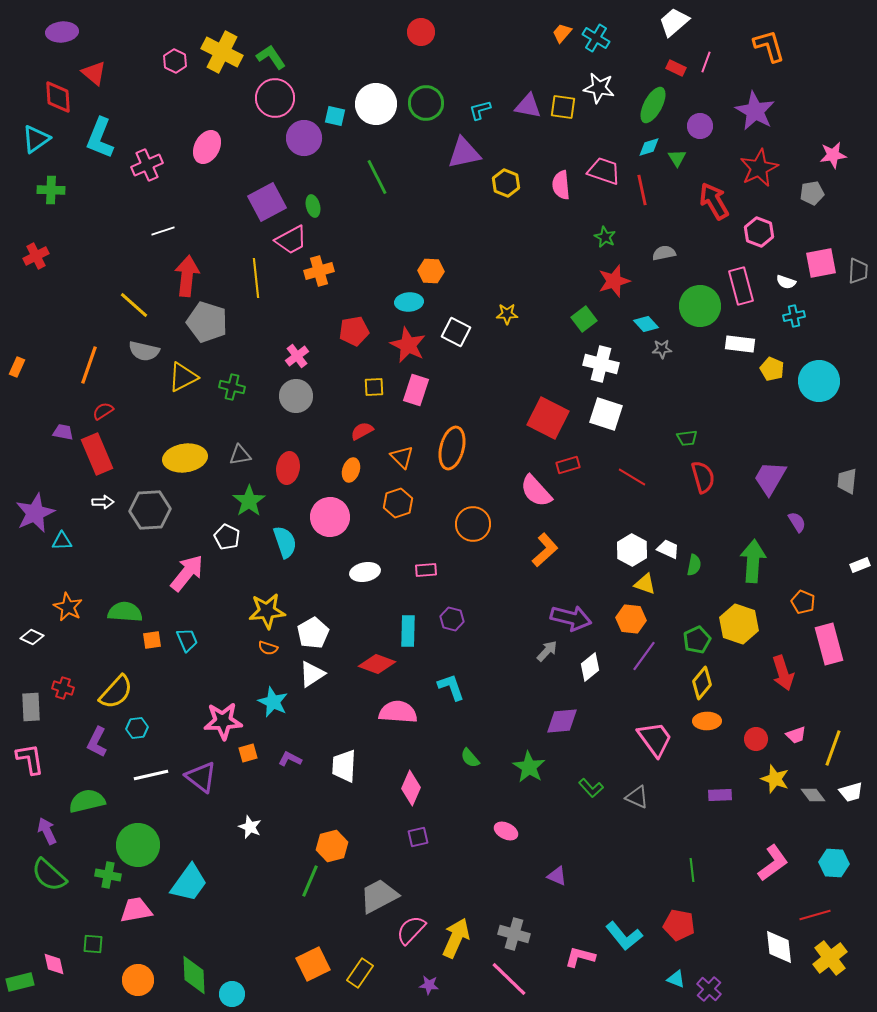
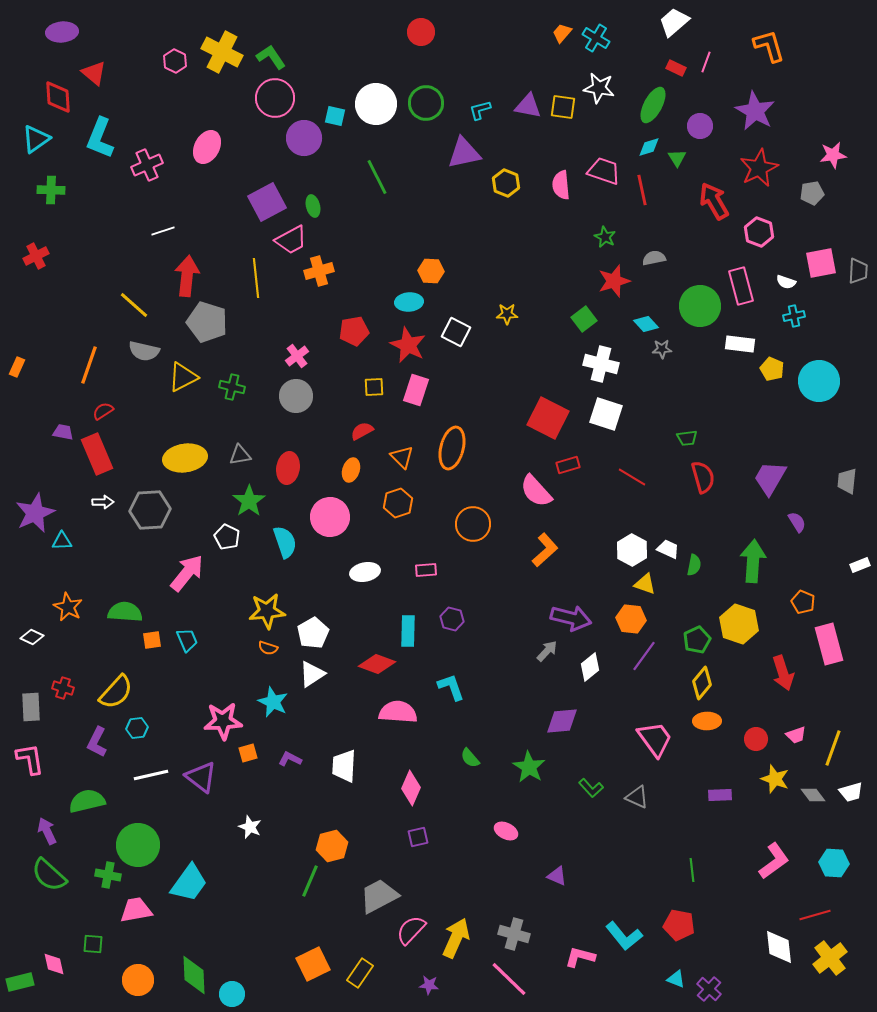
gray semicircle at (664, 253): moved 10 px left, 5 px down
pink L-shape at (773, 863): moved 1 px right, 2 px up
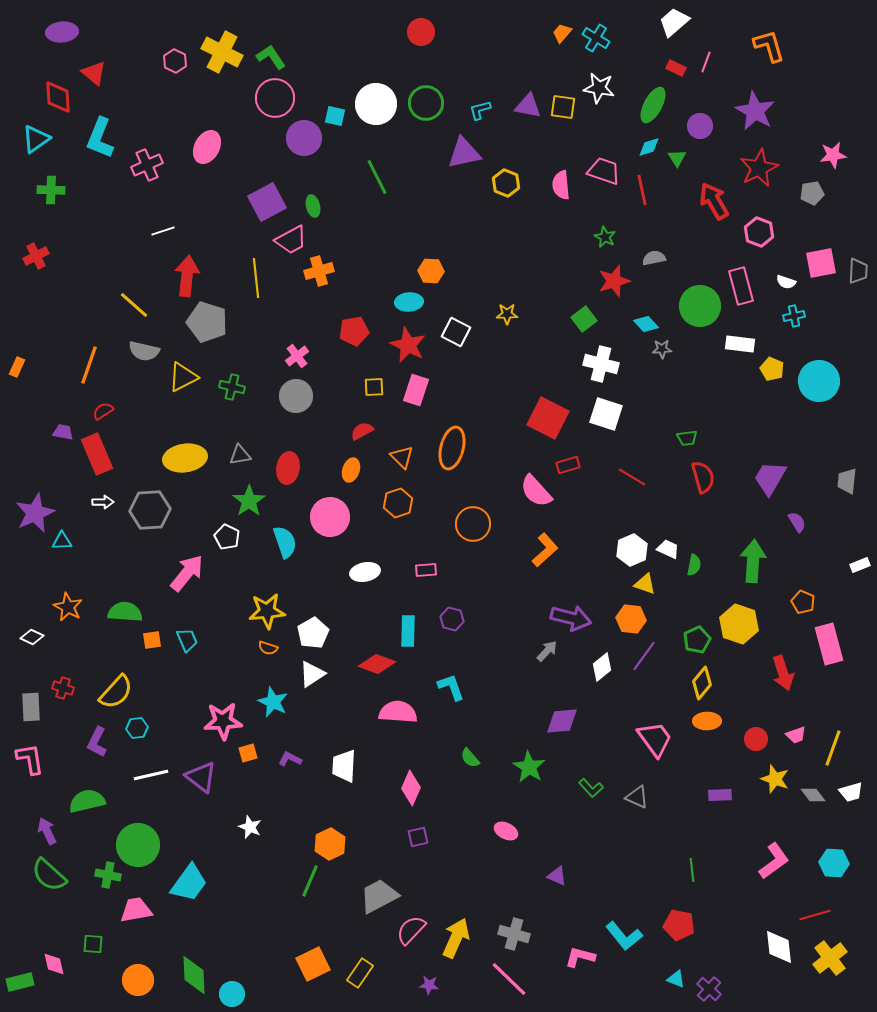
white hexagon at (632, 550): rotated 8 degrees clockwise
white diamond at (590, 667): moved 12 px right
orange hexagon at (332, 846): moved 2 px left, 2 px up; rotated 12 degrees counterclockwise
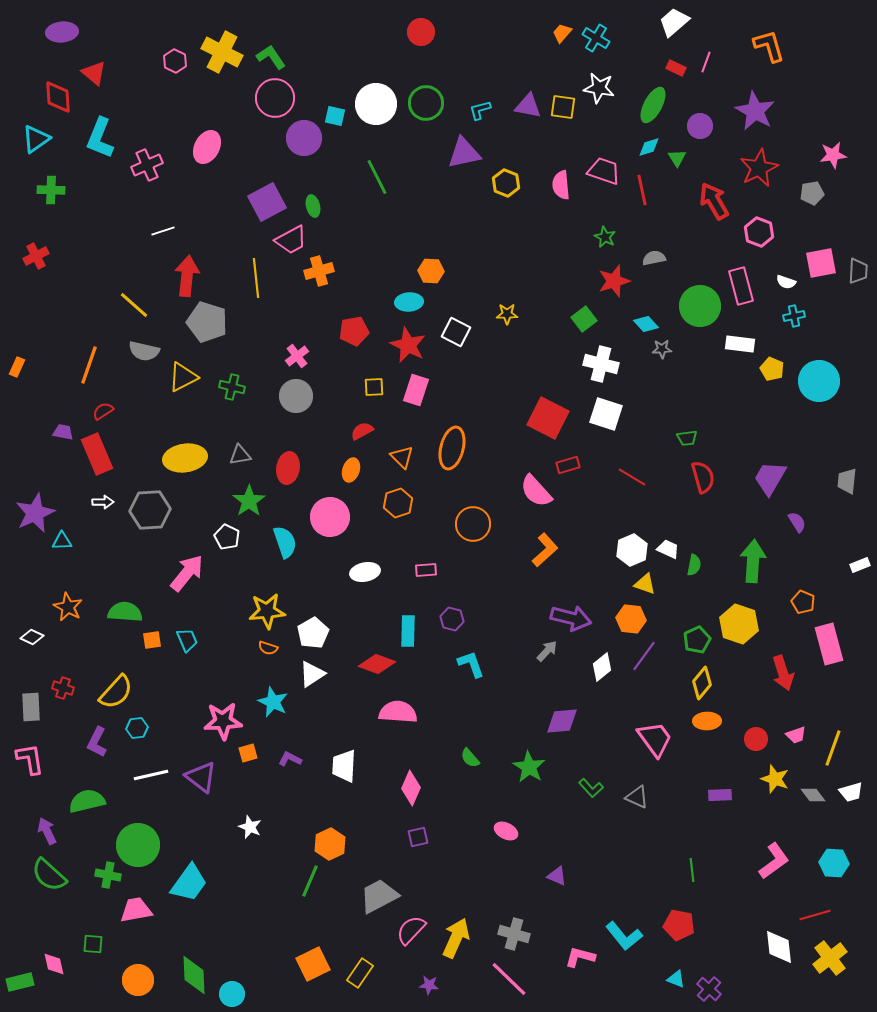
cyan L-shape at (451, 687): moved 20 px right, 23 px up
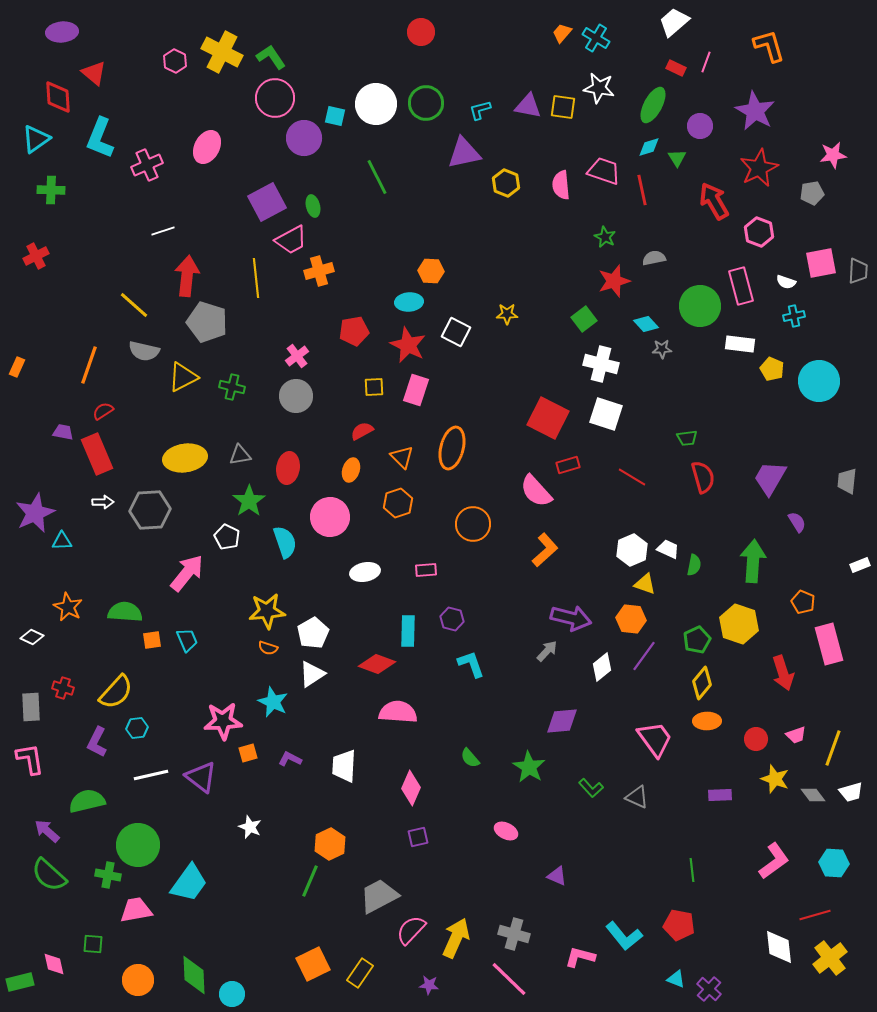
purple arrow at (47, 831): rotated 24 degrees counterclockwise
